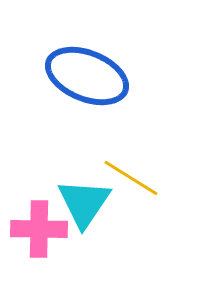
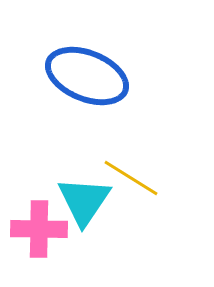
cyan triangle: moved 2 px up
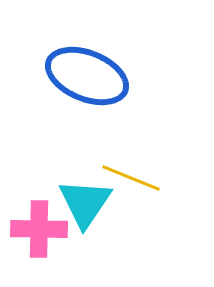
yellow line: rotated 10 degrees counterclockwise
cyan triangle: moved 1 px right, 2 px down
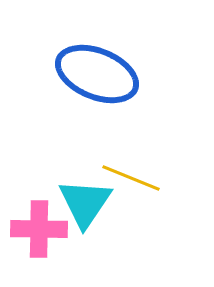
blue ellipse: moved 10 px right, 2 px up
